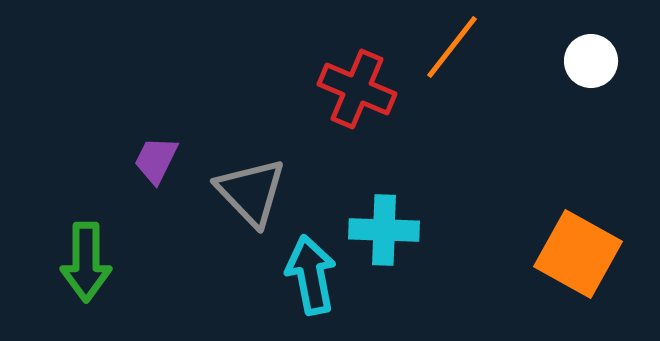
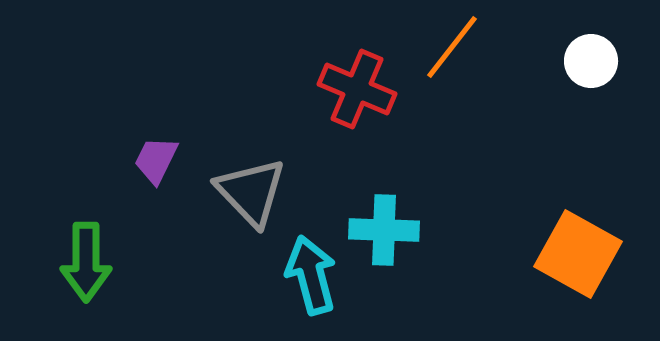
cyan arrow: rotated 4 degrees counterclockwise
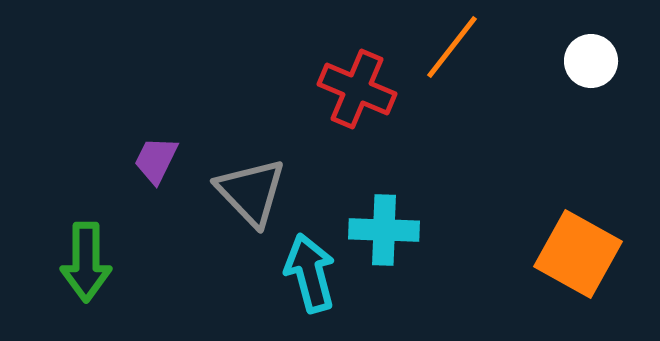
cyan arrow: moved 1 px left, 2 px up
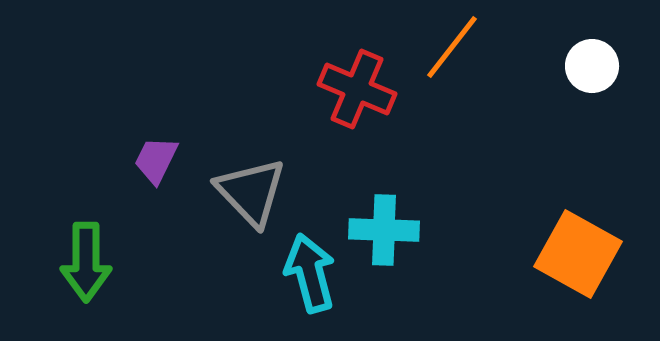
white circle: moved 1 px right, 5 px down
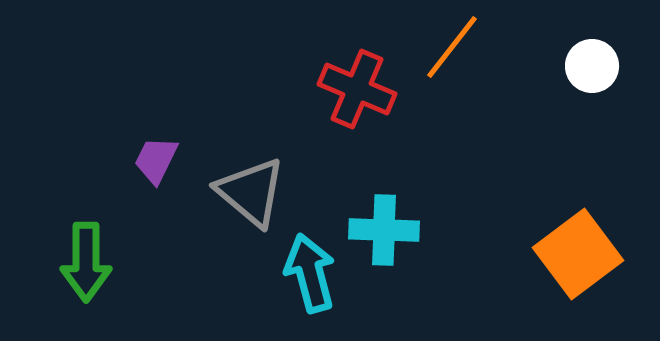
gray triangle: rotated 6 degrees counterclockwise
orange square: rotated 24 degrees clockwise
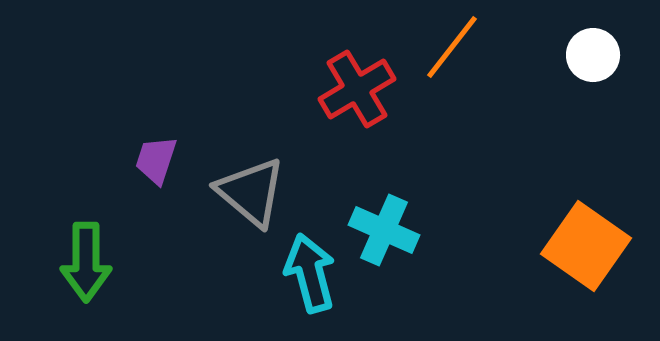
white circle: moved 1 px right, 11 px up
red cross: rotated 36 degrees clockwise
purple trapezoid: rotated 8 degrees counterclockwise
cyan cross: rotated 22 degrees clockwise
orange square: moved 8 px right, 8 px up; rotated 18 degrees counterclockwise
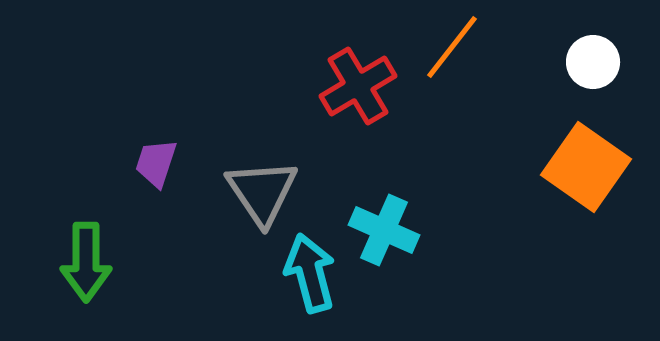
white circle: moved 7 px down
red cross: moved 1 px right, 3 px up
purple trapezoid: moved 3 px down
gray triangle: moved 11 px right; rotated 16 degrees clockwise
orange square: moved 79 px up
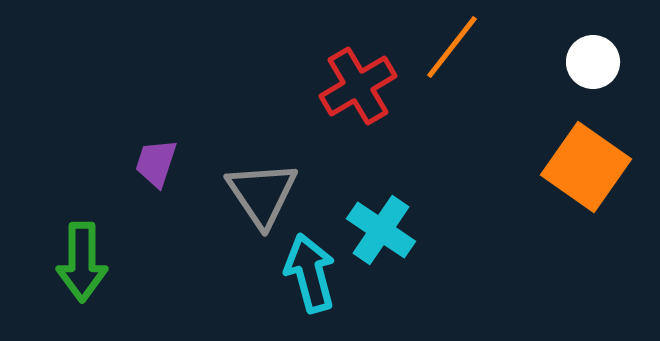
gray triangle: moved 2 px down
cyan cross: moved 3 px left; rotated 10 degrees clockwise
green arrow: moved 4 px left
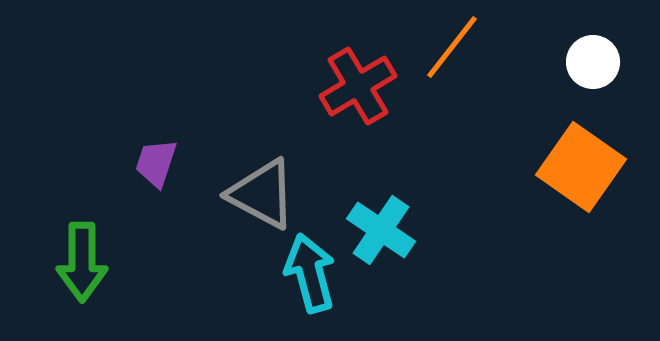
orange square: moved 5 px left
gray triangle: rotated 28 degrees counterclockwise
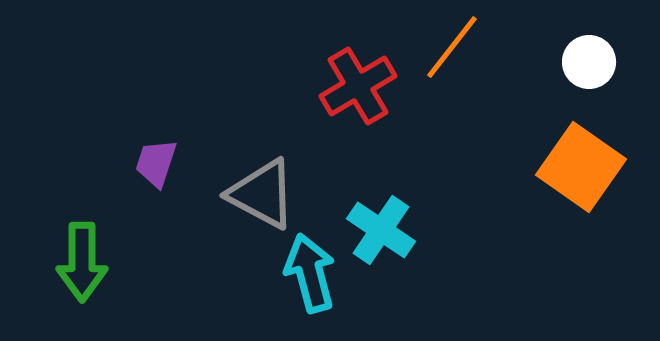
white circle: moved 4 px left
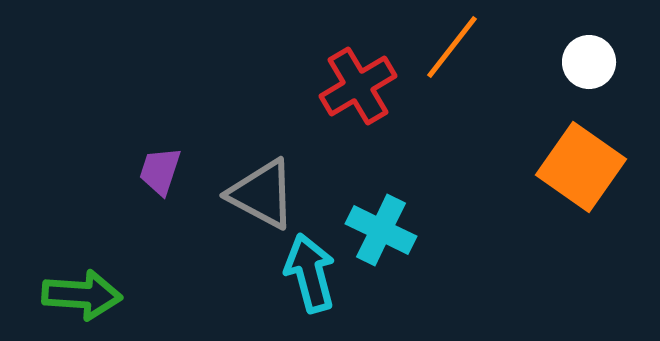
purple trapezoid: moved 4 px right, 8 px down
cyan cross: rotated 8 degrees counterclockwise
green arrow: moved 33 px down; rotated 86 degrees counterclockwise
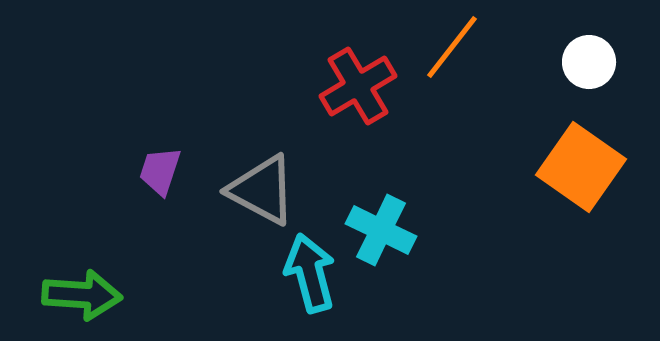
gray triangle: moved 4 px up
